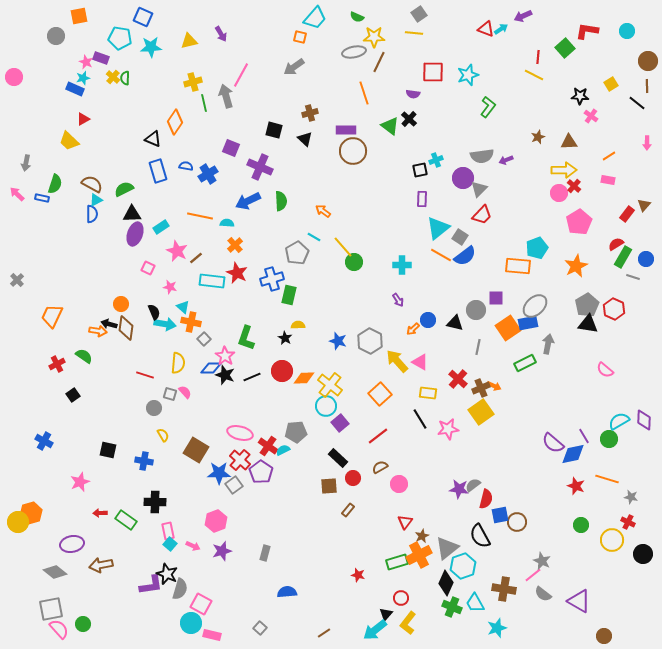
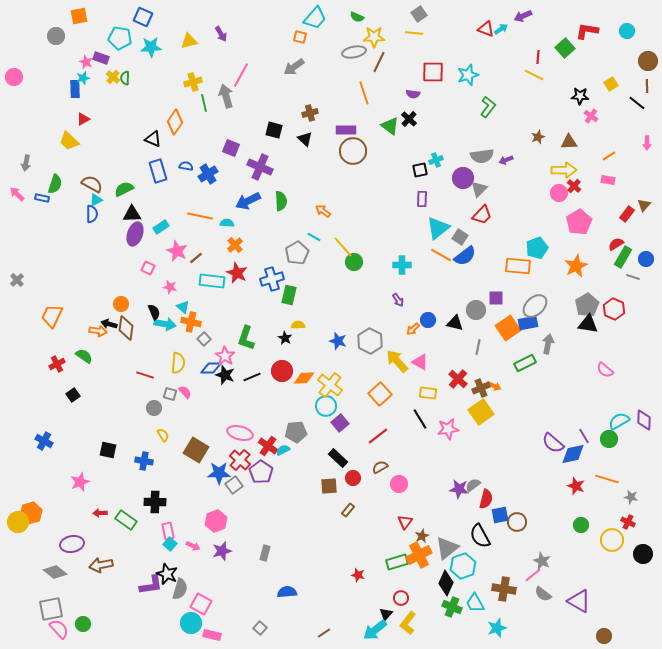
blue rectangle at (75, 89): rotated 66 degrees clockwise
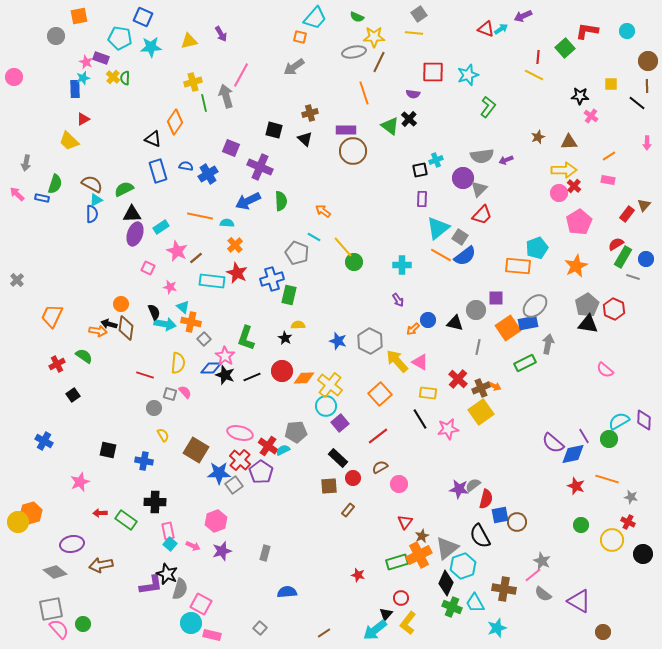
yellow square at (611, 84): rotated 32 degrees clockwise
gray pentagon at (297, 253): rotated 20 degrees counterclockwise
brown circle at (604, 636): moved 1 px left, 4 px up
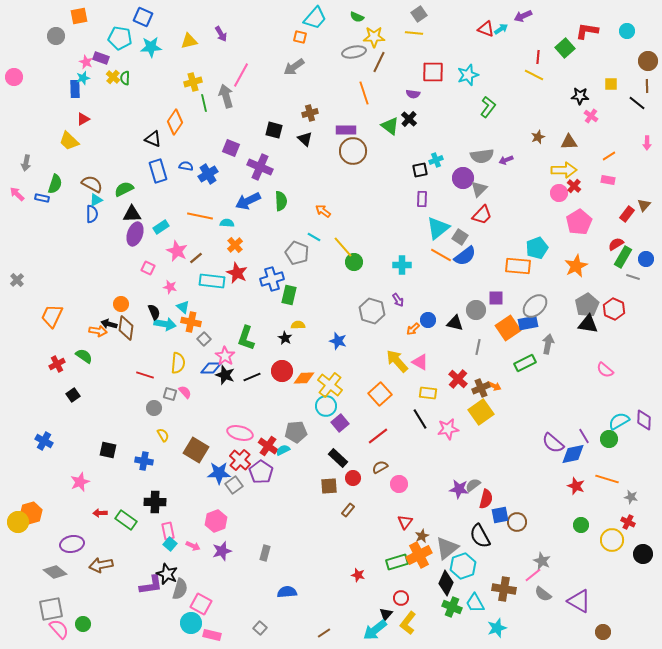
gray hexagon at (370, 341): moved 2 px right, 30 px up; rotated 10 degrees counterclockwise
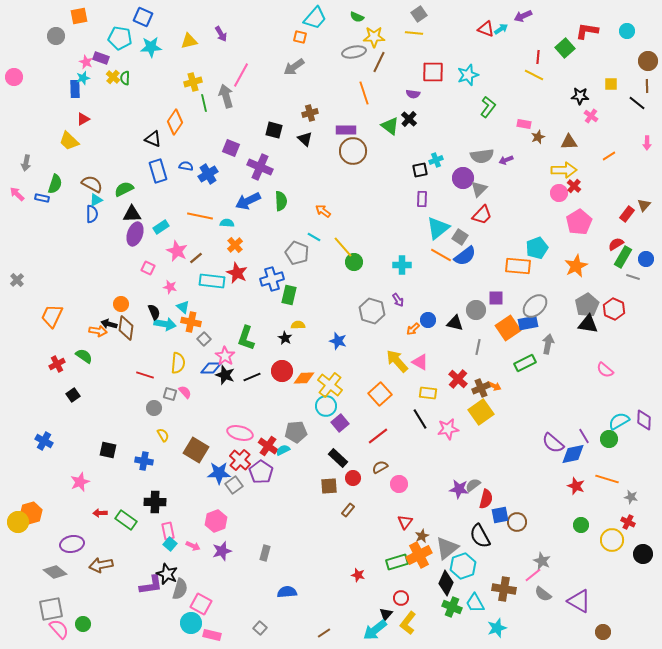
pink rectangle at (608, 180): moved 84 px left, 56 px up
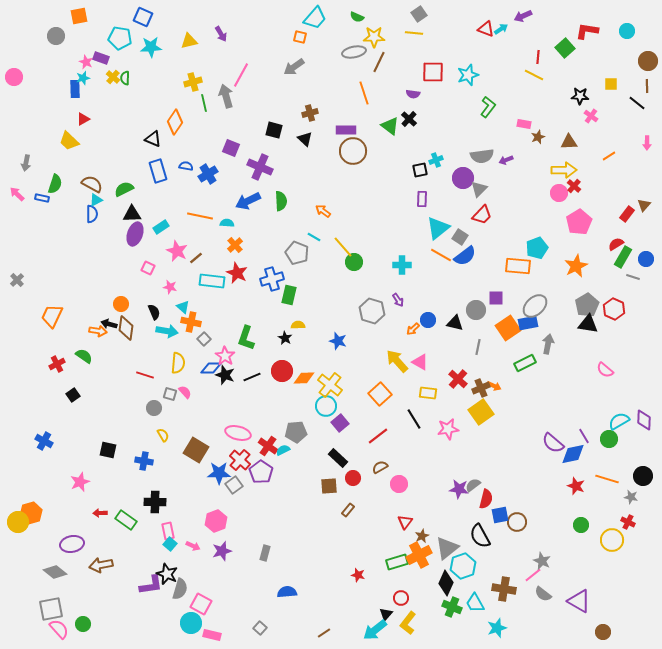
cyan arrow at (165, 324): moved 2 px right, 7 px down
black line at (420, 419): moved 6 px left
pink ellipse at (240, 433): moved 2 px left
black circle at (643, 554): moved 78 px up
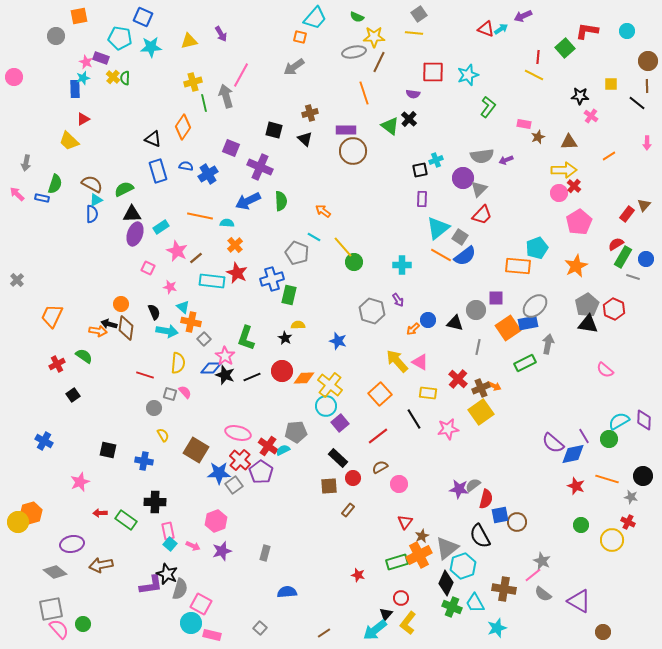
orange diamond at (175, 122): moved 8 px right, 5 px down
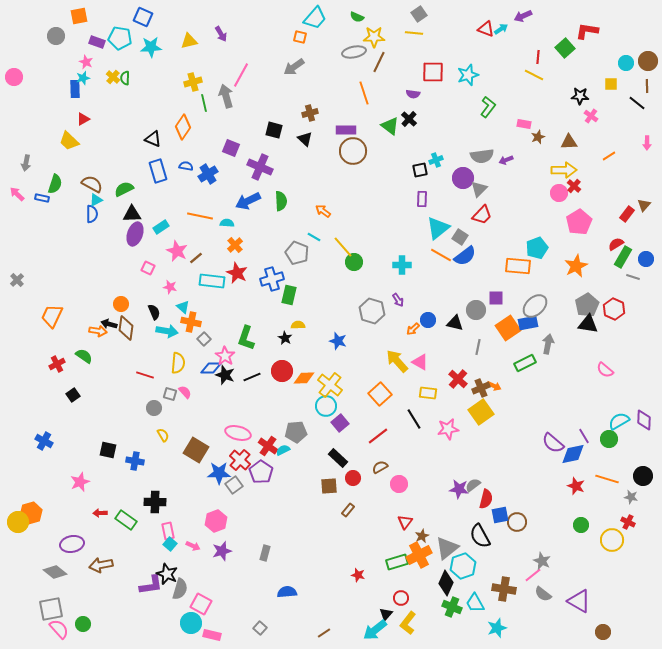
cyan circle at (627, 31): moved 1 px left, 32 px down
purple rectangle at (101, 58): moved 4 px left, 16 px up
blue cross at (144, 461): moved 9 px left
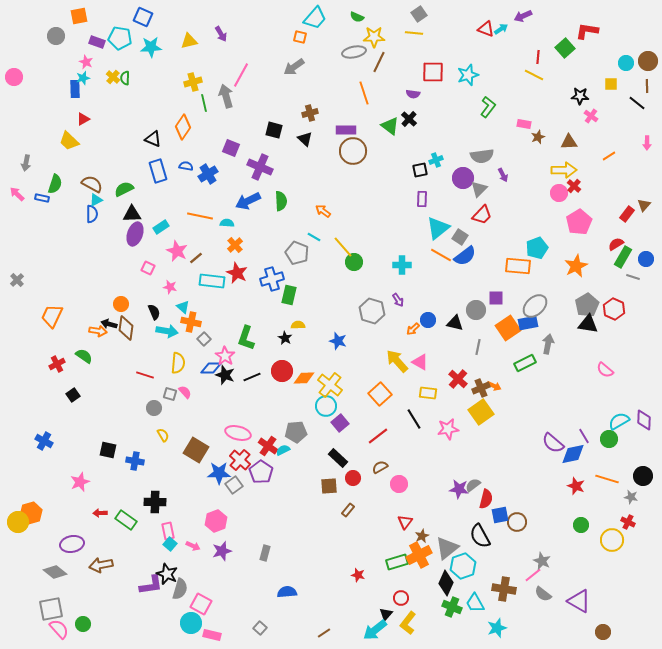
purple arrow at (506, 160): moved 3 px left, 15 px down; rotated 96 degrees counterclockwise
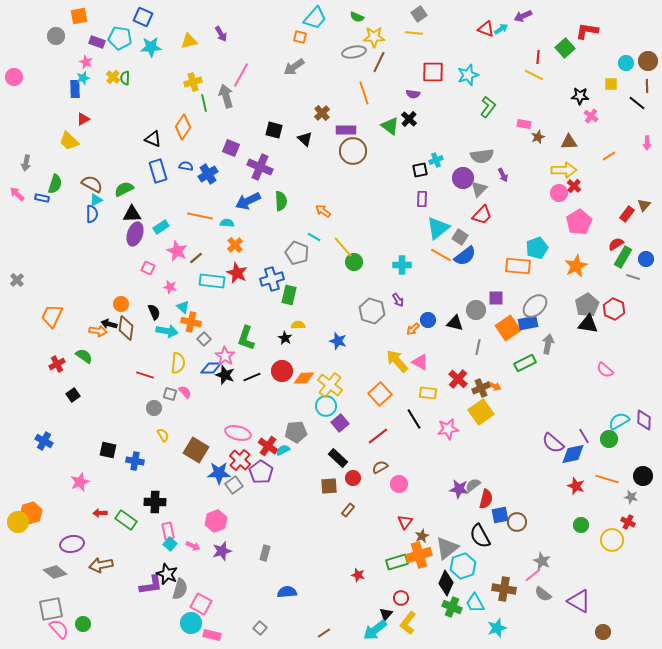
brown cross at (310, 113): moved 12 px right; rotated 28 degrees counterclockwise
orange cross at (419, 555): rotated 10 degrees clockwise
